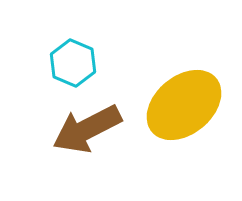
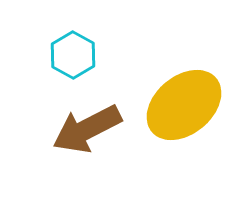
cyan hexagon: moved 8 px up; rotated 6 degrees clockwise
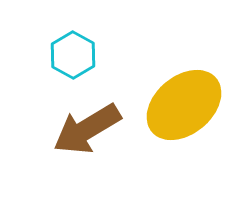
brown arrow: rotated 4 degrees counterclockwise
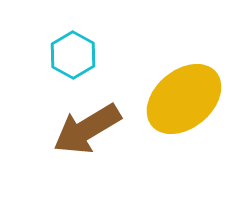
yellow ellipse: moved 6 px up
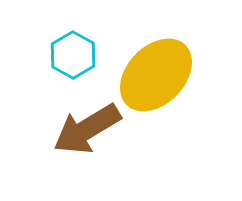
yellow ellipse: moved 28 px left, 24 px up; rotated 6 degrees counterclockwise
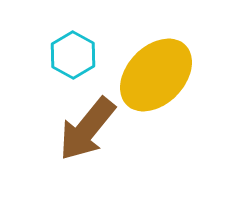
brown arrow: rotated 20 degrees counterclockwise
